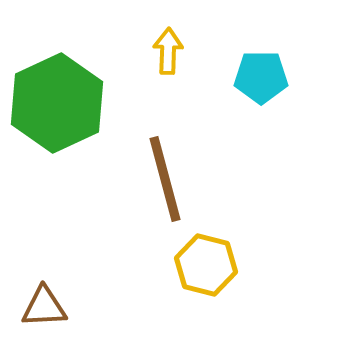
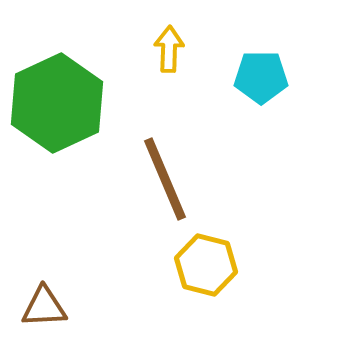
yellow arrow: moved 1 px right, 2 px up
brown line: rotated 8 degrees counterclockwise
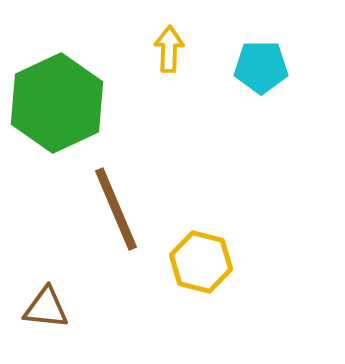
cyan pentagon: moved 10 px up
brown line: moved 49 px left, 30 px down
yellow hexagon: moved 5 px left, 3 px up
brown triangle: moved 2 px right, 1 px down; rotated 9 degrees clockwise
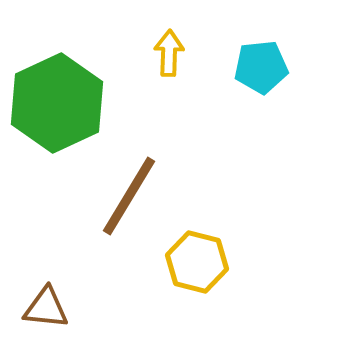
yellow arrow: moved 4 px down
cyan pentagon: rotated 6 degrees counterclockwise
brown line: moved 13 px right, 13 px up; rotated 54 degrees clockwise
yellow hexagon: moved 4 px left
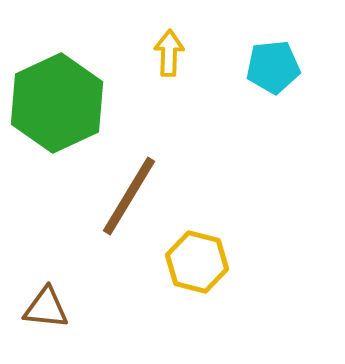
cyan pentagon: moved 12 px right
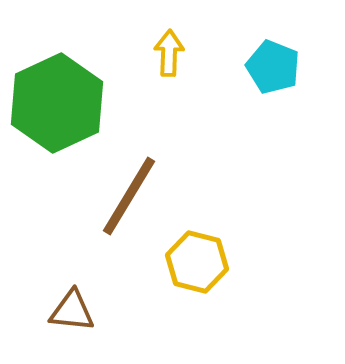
cyan pentagon: rotated 28 degrees clockwise
brown triangle: moved 26 px right, 3 px down
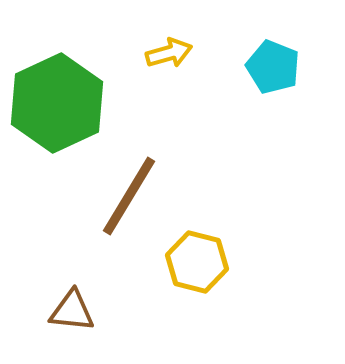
yellow arrow: rotated 72 degrees clockwise
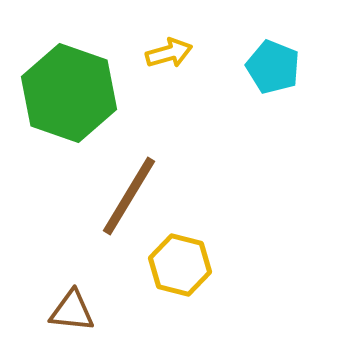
green hexagon: moved 12 px right, 10 px up; rotated 16 degrees counterclockwise
yellow hexagon: moved 17 px left, 3 px down
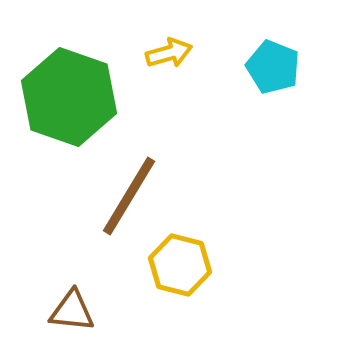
green hexagon: moved 4 px down
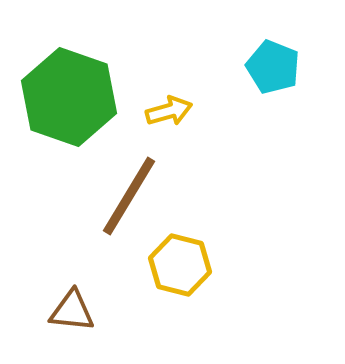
yellow arrow: moved 58 px down
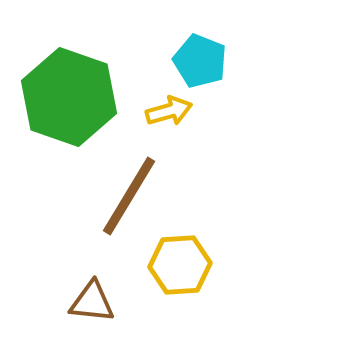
cyan pentagon: moved 73 px left, 6 px up
yellow hexagon: rotated 18 degrees counterclockwise
brown triangle: moved 20 px right, 9 px up
